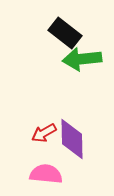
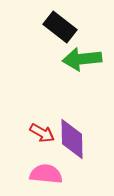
black rectangle: moved 5 px left, 6 px up
red arrow: moved 2 px left; rotated 120 degrees counterclockwise
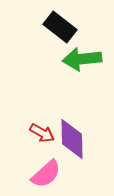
pink semicircle: rotated 132 degrees clockwise
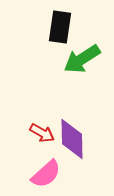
black rectangle: rotated 60 degrees clockwise
green arrow: rotated 27 degrees counterclockwise
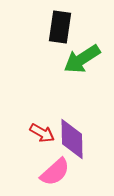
pink semicircle: moved 9 px right, 2 px up
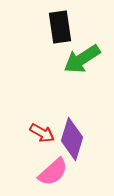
black rectangle: rotated 16 degrees counterclockwise
purple diamond: rotated 18 degrees clockwise
pink semicircle: moved 2 px left
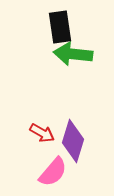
green arrow: moved 9 px left, 5 px up; rotated 39 degrees clockwise
purple diamond: moved 1 px right, 2 px down
pink semicircle: rotated 8 degrees counterclockwise
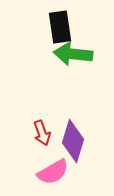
red arrow: rotated 40 degrees clockwise
pink semicircle: rotated 20 degrees clockwise
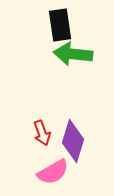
black rectangle: moved 2 px up
